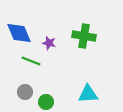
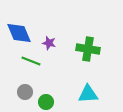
green cross: moved 4 px right, 13 px down
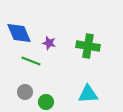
green cross: moved 3 px up
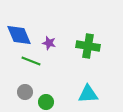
blue diamond: moved 2 px down
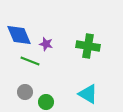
purple star: moved 3 px left, 1 px down
green line: moved 1 px left
cyan triangle: rotated 35 degrees clockwise
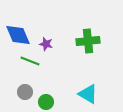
blue diamond: moved 1 px left
green cross: moved 5 px up; rotated 15 degrees counterclockwise
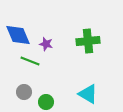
gray circle: moved 1 px left
